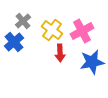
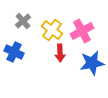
blue cross: moved 10 px down; rotated 24 degrees counterclockwise
blue star: moved 1 px down
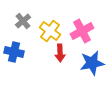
yellow cross: moved 2 px left, 1 px down
blue cross: rotated 12 degrees counterclockwise
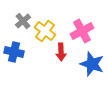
yellow cross: moved 5 px left
red arrow: moved 1 px right, 1 px up
blue star: moved 1 px down; rotated 30 degrees clockwise
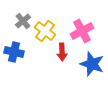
red arrow: moved 1 px right
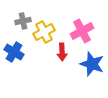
gray cross: rotated 28 degrees clockwise
yellow cross: moved 1 px left, 1 px down; rotated 25 degrees clockwise
blue cross: rotated 18 degrees clockwise
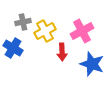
gray cross: moved 1 px down
yellow cross: moved 1 px right, 1 px up
blue cross: moved 1 px left, 4 px up
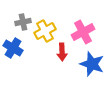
pink cross: moved 1 px right, 1 px down
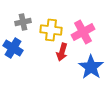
yellow cross: moved 6 px right, 1 px up; rotated 35 degrees clockwise
red arrow: rotated 18 degrees clockwise
blue star: moved 1 px left, 3 px down; rotated 15 degrees clockwise
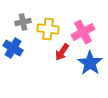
yellow cross: moved 3 px left, 1 px up
red arrow: rotated 18 degrees clockwise
blue star: moved 1 px left, 4 px up
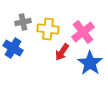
pink cross: rotated 10 degrees counterclockwise
